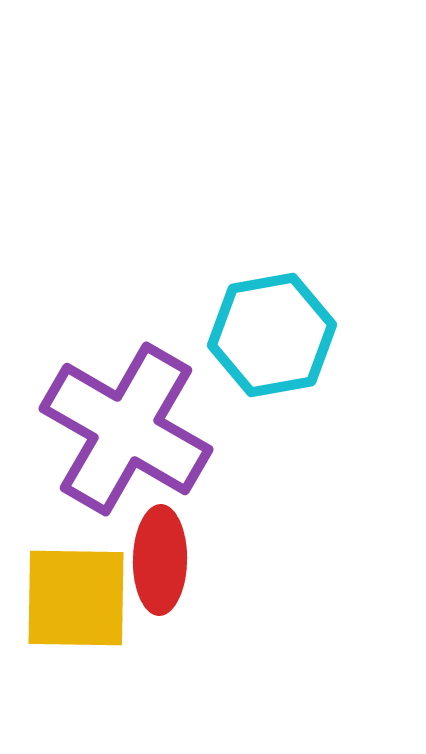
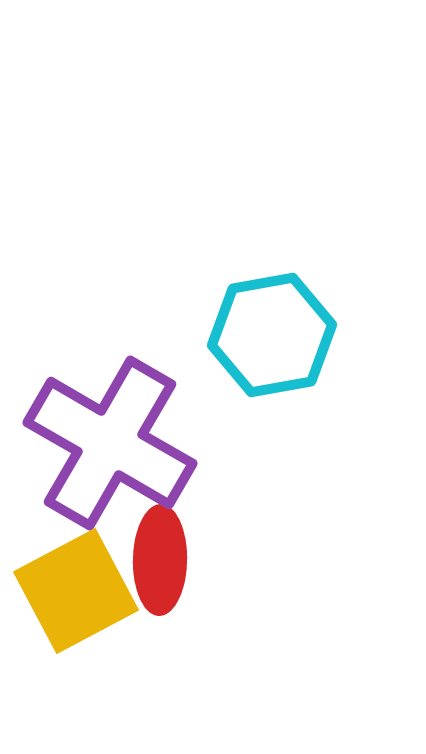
purple cross: moved 16 px left, 14 px down
yellow square: moved 7 px up; rotated 29 degrees counterclockwise
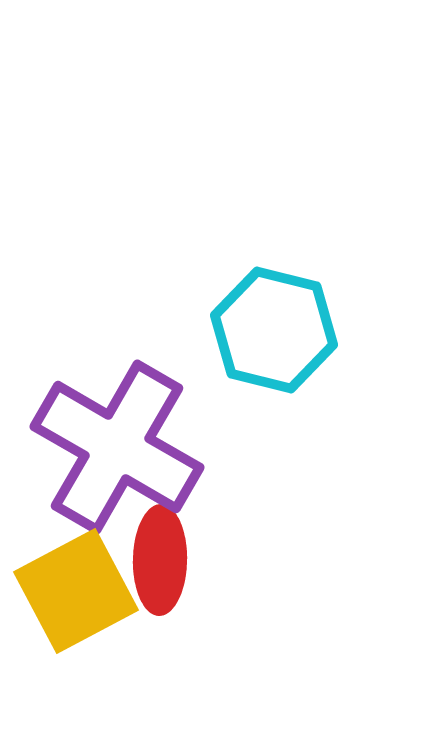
cyan hexagon: moved 2 px right, 5 px up; rotated 24 degrees clockwise
purple cross: moved 7 px right, 4 px down
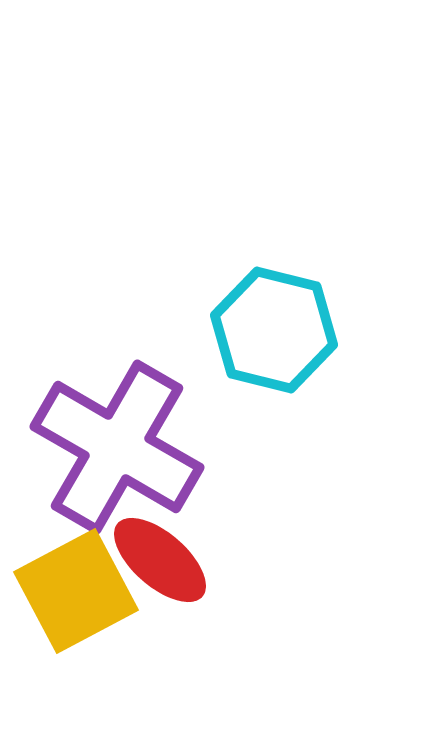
red ellipse: rotated 50 degrees counterclockwise
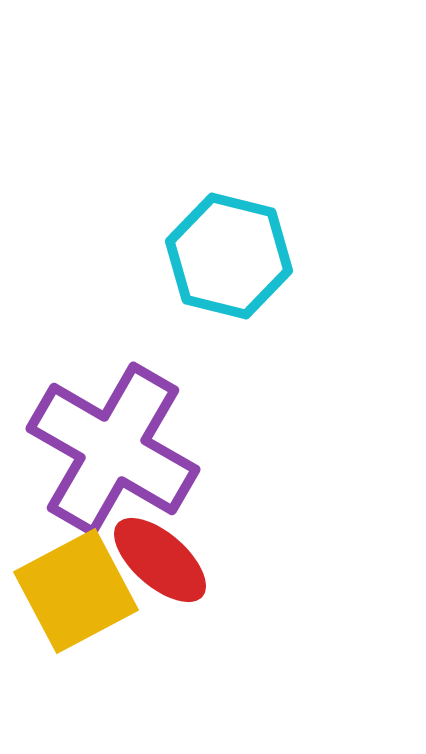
cyan hexagon: moved 45 px left, 74 px up
purple cross: moved 4 px left, 2 px down
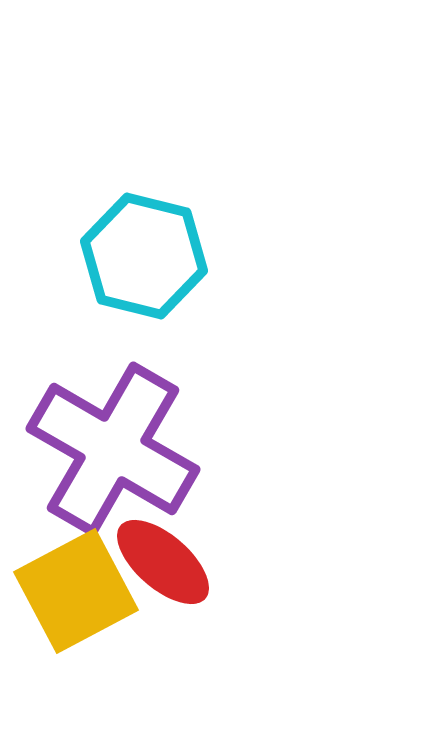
cyan hexagon: moved 85 px left
red ellipse: moved 3 px right, 2 px down
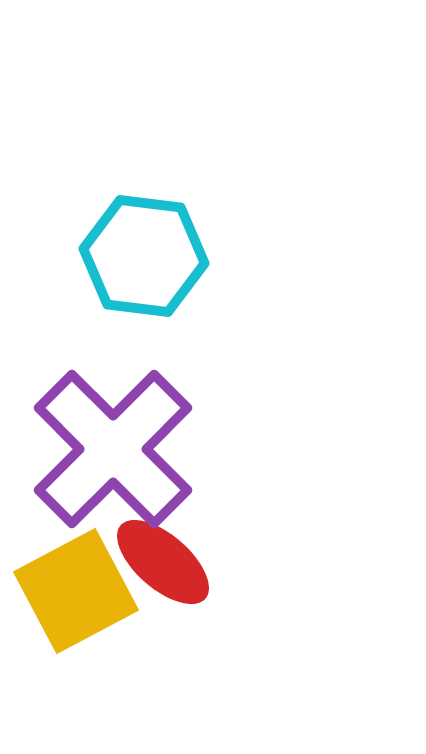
cyan hexagon: rotated 7 degrees counterclockwise
purple cross: rotated 15 degrees clockwise
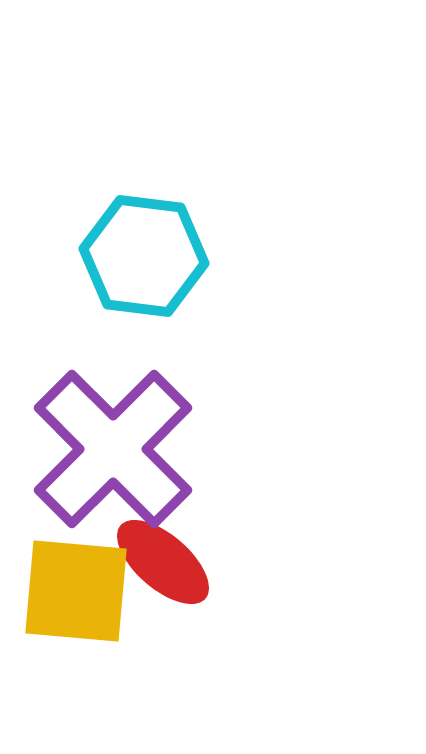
yellow square: rotated 33 degrees clockwise
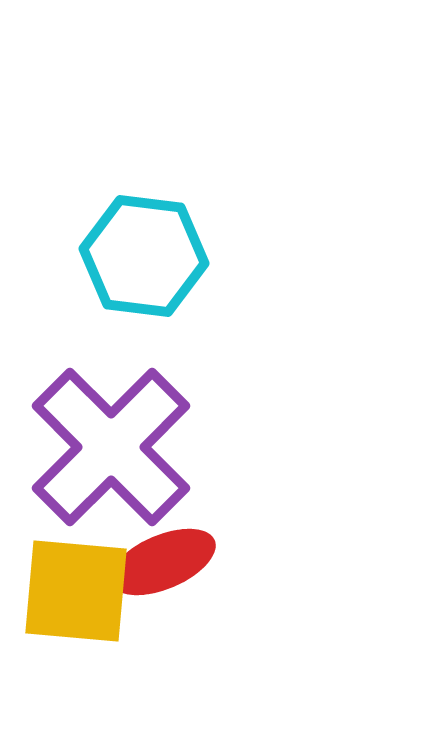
purple cross: moved 2 px left, 2 px up
red ellipse: rotated 64 degrees counterclockwise
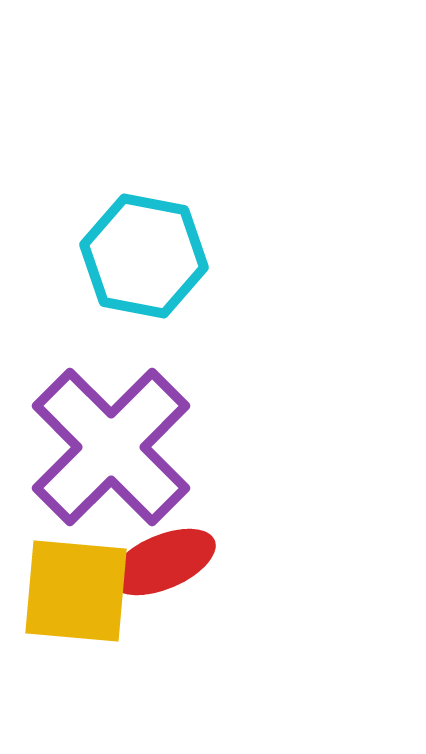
cyan hexagon: rotated 4 degrees clockwise
